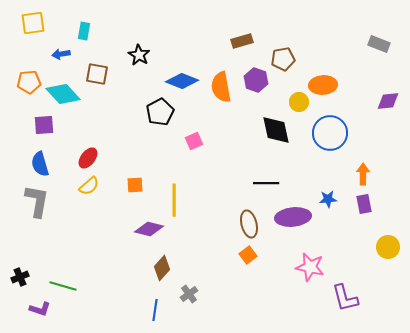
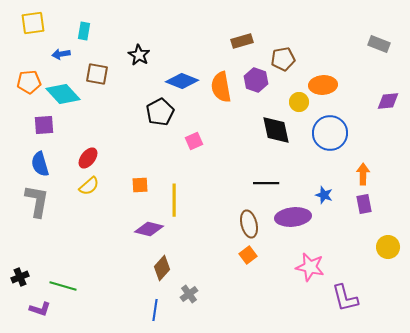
orange square at (135, 185): moved 5 px right
blue star at (328, 199): moved 4 px left, 4 px up; rotated 24 degrees clockwise
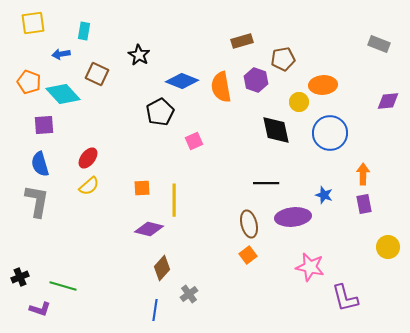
brown square at (97, 74): rotated 15 degrees clockwise
orange pentagon at (29, 82): rotated 25 degrees clockwise
orange square at (140, 185): moved 2 px right, 3 px down
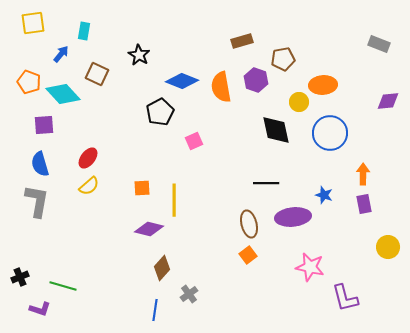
blue arrow at (61, 54): rotated 138 degrees clockwise
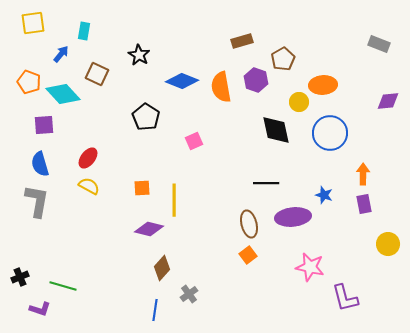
brown pentagon at (283, 59): rotated 20 degrees counterclockwise
black pentagon at (160, 112): moved 14 px left, 5 px down; rotated 12 degrees counterclockwise
yellow semicircle at (89, 186): rotated 110 degrees counterclockwise
yellow circle at (388, 247): moved 3 px up
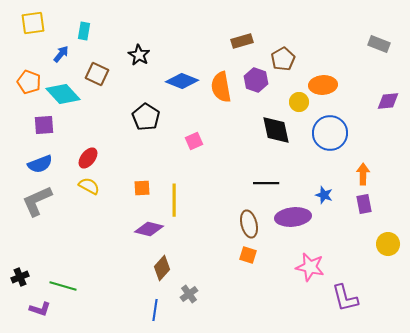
blue semicircle at (40, 164): rotated 95 degrees counterclockwise
gray L-shape at (37, 201): rotated 124 degrees counterclockwise
orange square at (248, 255): rotated 36 degrees counterclockwise
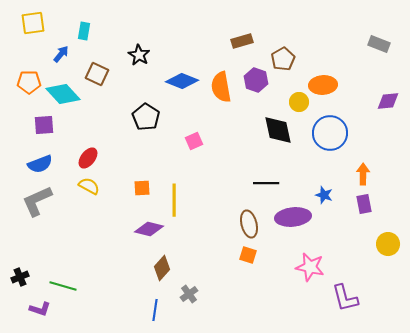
orange pentagon at (29, 82): rotated 20 degrees counterclockwise
black diamond at (276, 130): moved 2 px right
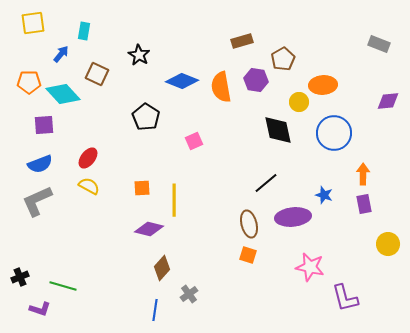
purple hexagon at (256, 80): rotated 10 degrees counterclockwise
blue circle at (330, 133): moved 4 px right
black line at (266, 183): rotated 40 degrees counterclockwise
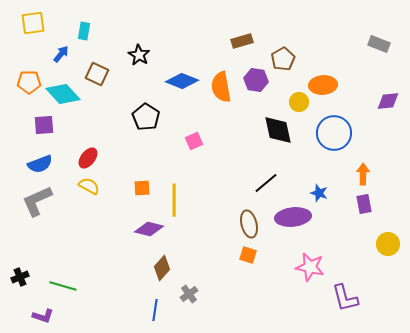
blue star at (324, 195): moved 5 px left, 2 px up
purple L-shape at (40, 309): moved 3 px right, 7 px down
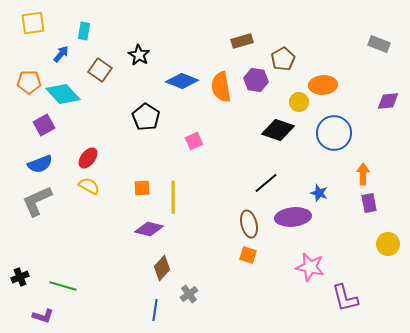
brown square at (97, 74): moved 3 px right, 4 px up; rotated 10 degrees clockwise
purple square at (44, 125): rotated 25 degrees counterclockwise
black diamond at (278, 130): rotated 60 degrees counterclockwise
yellow line at (174, 200): moved 1 px left, 3 px up
purple rectangle at (364, 204): moved 5 px right, 1 px up
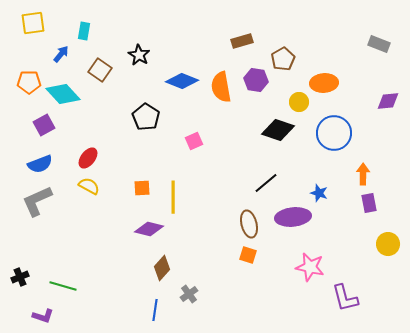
orange ellipse at (323, 85): moved 1 px right, 2 px up
